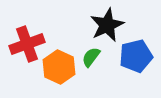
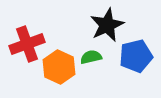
green semicircle: rotated 40 degrees clockwise
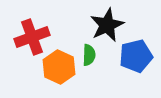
red cross: moved 5 px right, 7 px up
green semicircle: moved 2 px left, 2 px up; rotated 105 degrees clockwise
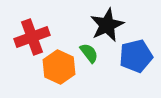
green semicircle: moved 2 px up; rotated 40 degrees counterclockwise
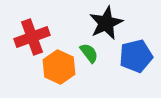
black star: moved 1 px left, 2 px up
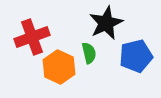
green semicircle: rotated 25 degrees clockwise
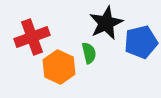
blue pentagon: moved 5 px right, 14 px up
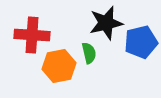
black star: rotated 12 degrees clockwise
red cross: moved 2 px up; rotated 24 degrees clockwise
orange hexagon: moved 1 px up; rotated 24 degrees clockwise
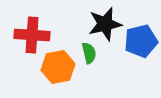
black star: moved 1 px left, 1 px down
blue pentagon: moved 1 px up
orange hexagon: moved 1 px left, 1 px down
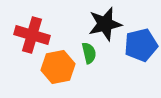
red cross: rotated 12 degrees clockwise
blue pentagon: moved 4 px down
